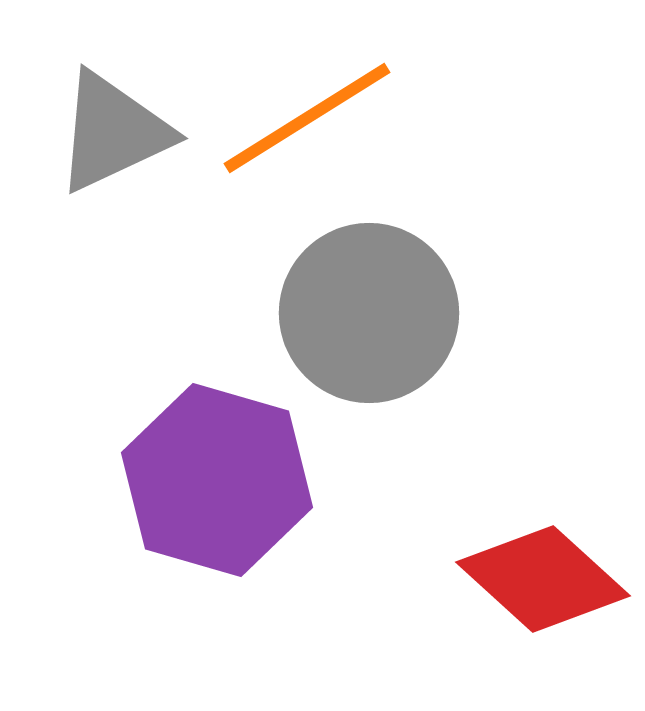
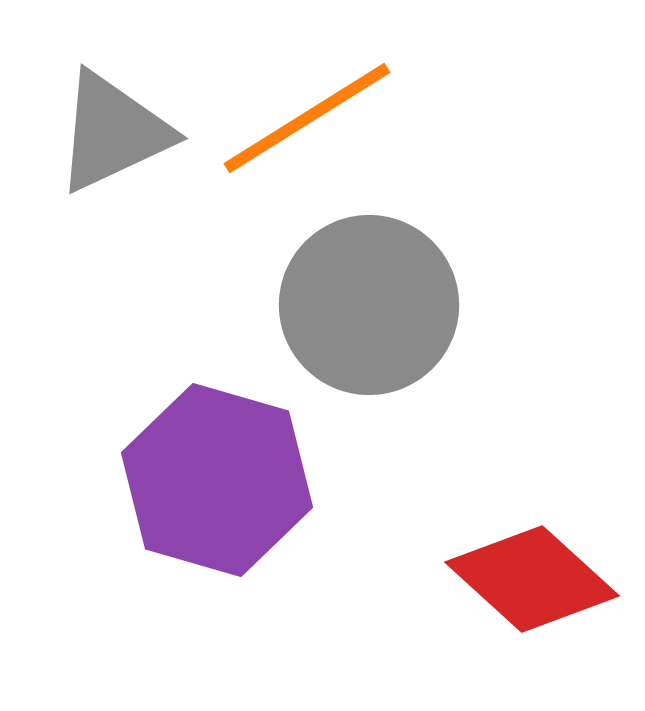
gray circle: moved 8 px up
red diamond: moved 11 px left
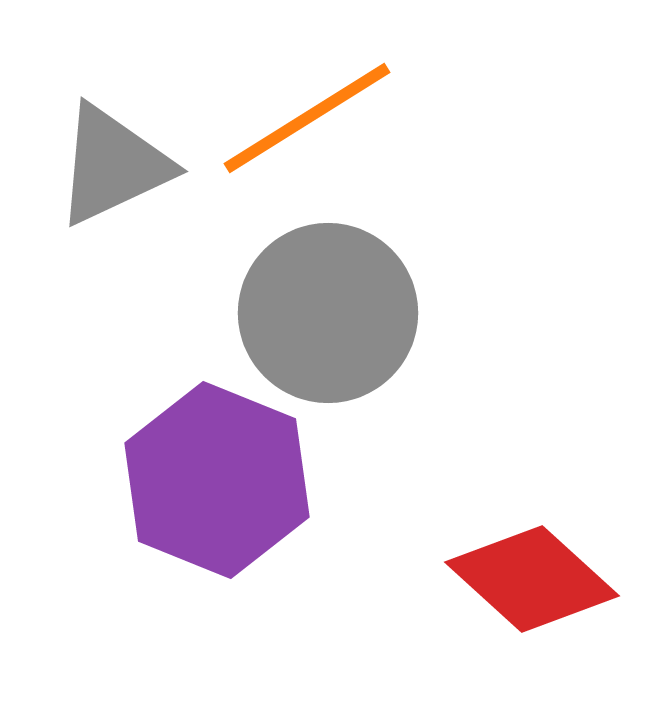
gray triangle: moved 33 px down
gray circle: moved 41 px left, 8 px down
purple hexagon: rotated 6 degrees clockwise
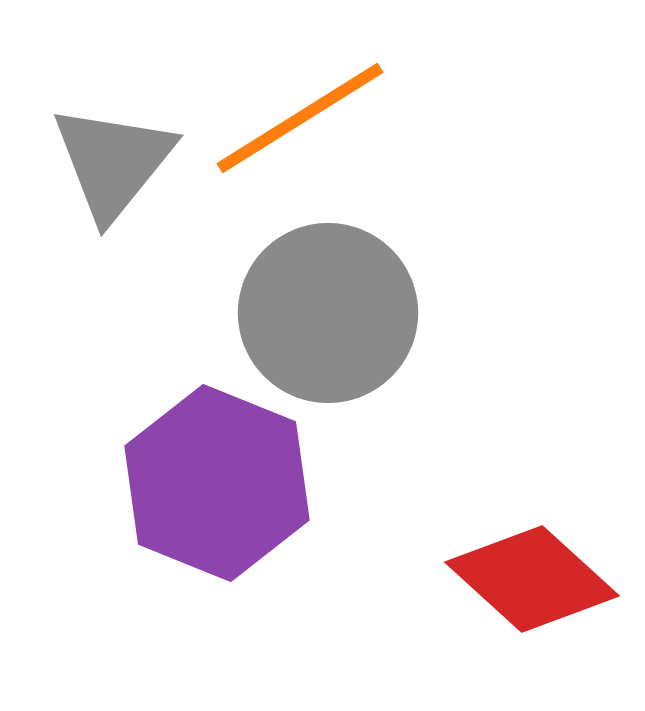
orange line: moved 7 px left
gray triangle: moved 3 px up; rotated 26 degrees counterclockwise
purple hexagon: moved 3 px down
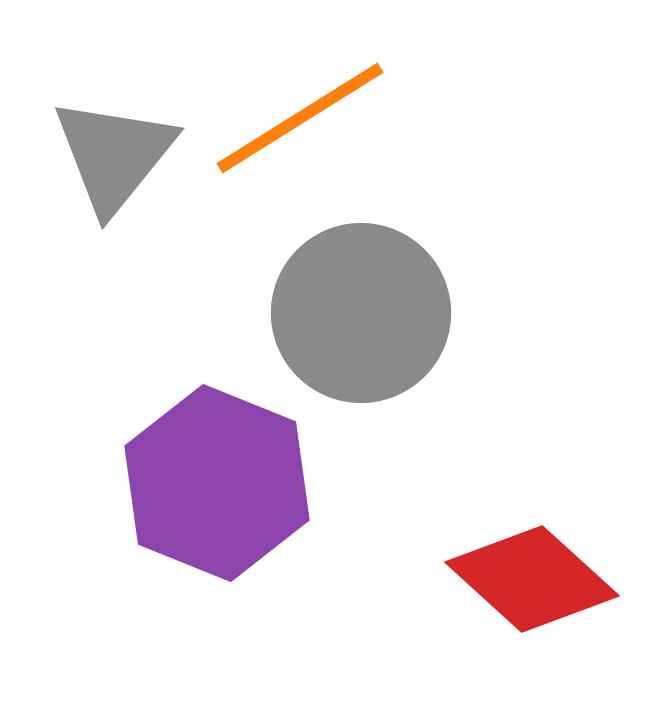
gray triangle: moved 1 px right, 7 px up
gray circle: moved 33 px right
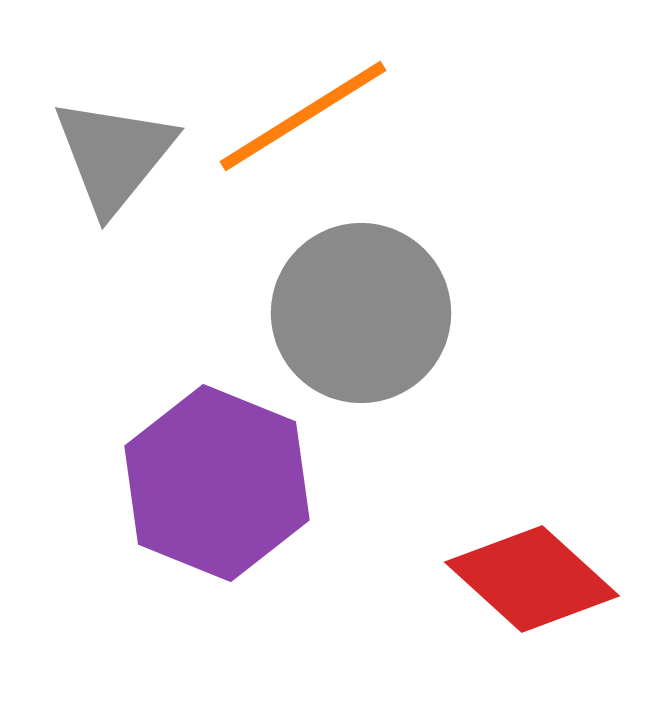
orange line: moved 3 px right, 2 px up
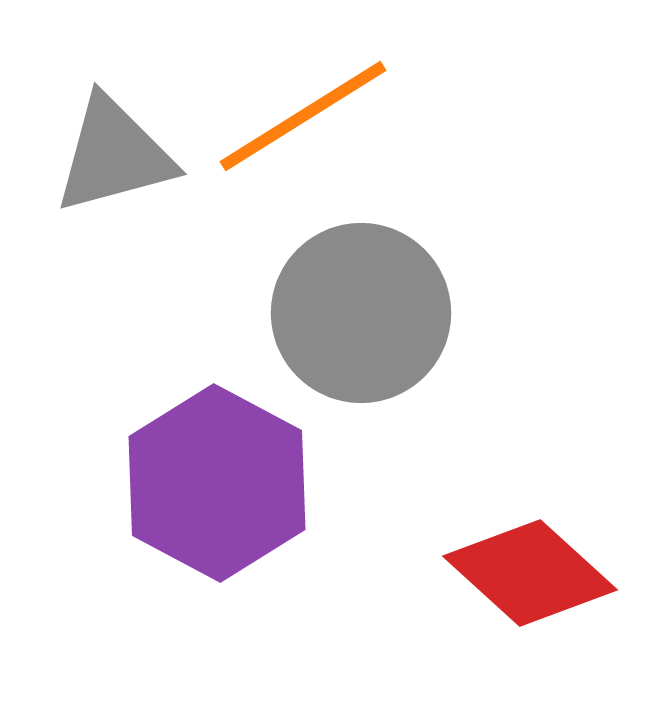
gray triangle: rotated 36 degrees clockwise
purple hexagon: rotated 6 degrees clockwise
red diamond: moved 2 px left, 6 px up
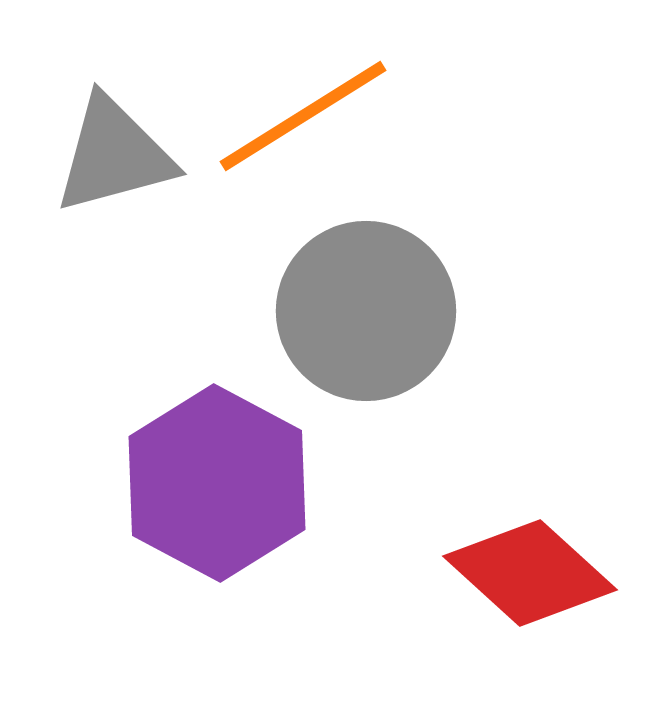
gray circle: moved 5 px right, 2 px up
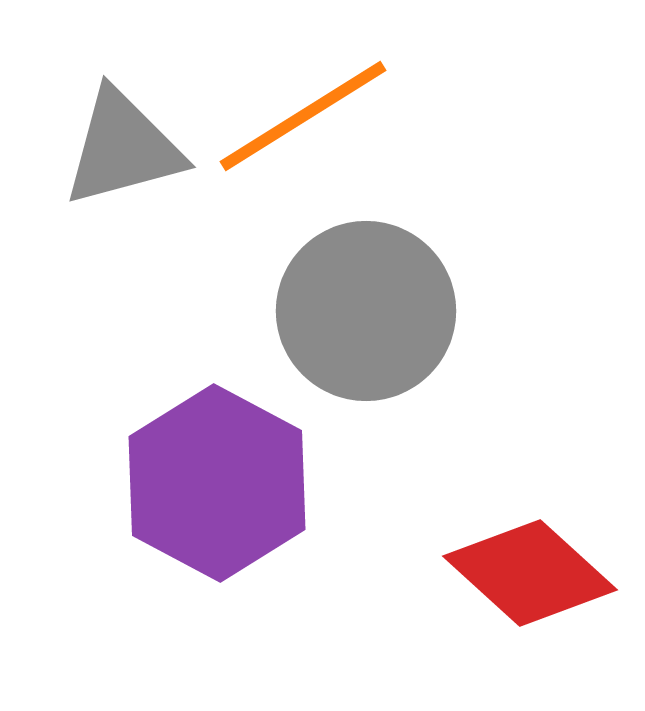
gray triangle: moved 9 px right, 7 px up
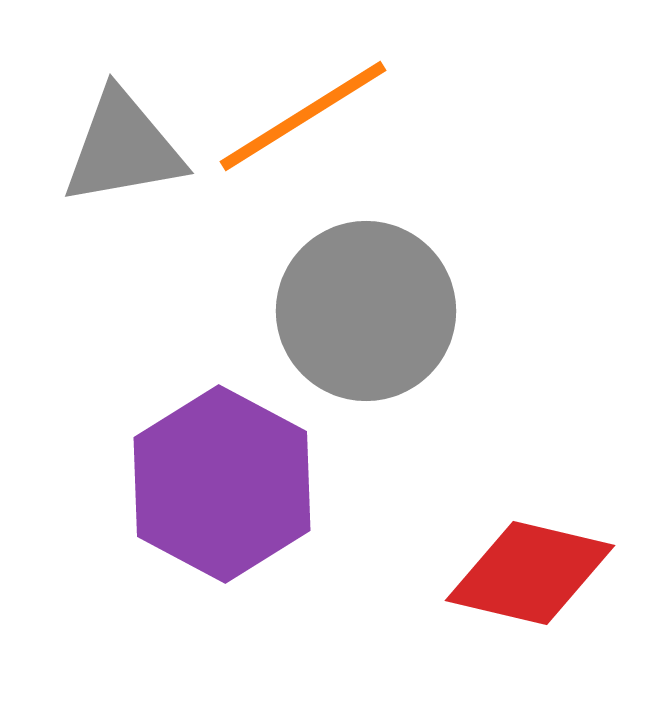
gray triangle: rotated 5 degrees clockwise
purple hexagon: moved 5 px right, 1 px down
red diamond: rotated 29 degrees counterclockwise
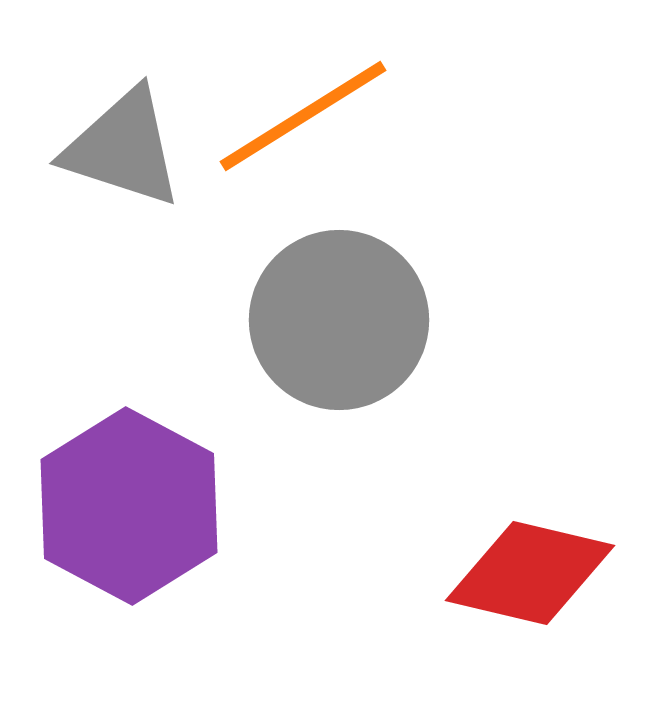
gray triangle: rotated 28 degrees clockwise
gray circle: moved 27 px left, 9 px down
purple hexagon: moved 93 px left, 22 px down
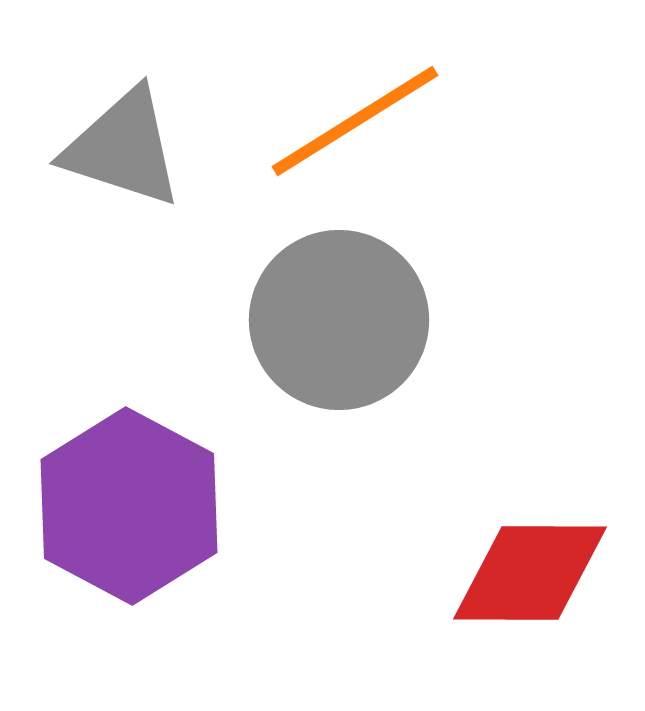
orange line: moved 52 px right, 5 px down
red diamond: rotated 13 degrees counterclockwise
